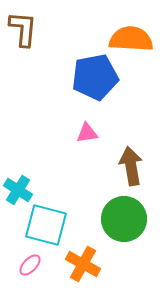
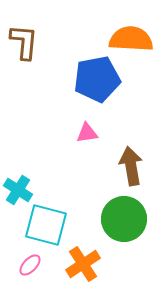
brown L-shape: moved 1 px right, 13 px down
blue pentagon: moved 2 px right, 2 px down
orange cross: rotated 28 degrees clockwise
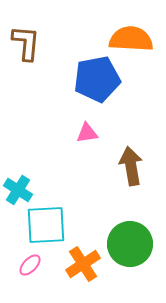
brown L-shape: moved 2 px right, 1 px down
green circle: moved 6 px right, 25 px down
cyan square: rotated 18 degrees counterclockwise
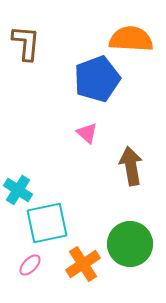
blue pentagon: rotated 9 degrees counterclockwise
pink triangle: rotated 50 degrees clockwise
cyan square: moved 1 px right, 2 px up; rotated 9 degrees counterclockwise
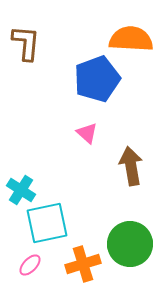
cyan cross: moved 3 px right
orange cross: rotated 16 degrees clockwise
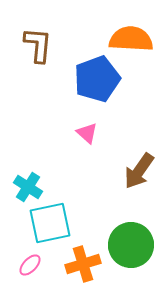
brown L-shape: moved 12 px right, 2 px down
brown arrow: moved 8 px right, 5 px down; rotated 135 degrees counterclockwise
cyan cross: moved 7 px right, 3 px up
cyan square: moved 3 px right
green circle: moved 1 px right, 1 px down
